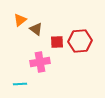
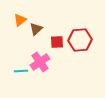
brown triangle: rotated 40 degrees clockwise
red hexagon: moved 1 px up
pink cross: rotated 24 degrees counterclockwise
cyan line: moved 1 px right, 13 px up
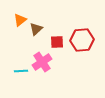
red hexagon: moved 2 px right
pink cross: moved 2 px right
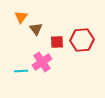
orange triangle: moved 1 px right, 3 px up; rotated 16 degrees counterclockwise
brown triangle: rotated 24 degrees counterclockwise
